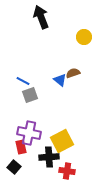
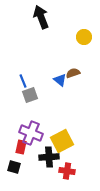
blue line: rotated 40 degrees clockwise
purple cross: moved 2 px right; rotated 10 degrees clockwise
red rectangle: rotated 24 degrees clockwise
black square: rotated 24 degrees counterclockwise
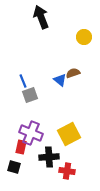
yellow square: moved 7 px right, 7 px up
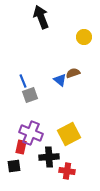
black square: moved 1 px up; rotated 24 degrees counterclockwise
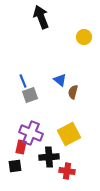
brown semicircle: moved 19 px down; rotated 56 degrees counterclockwise
black square: moved 1 px right
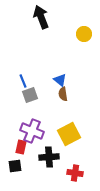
yellow circle: moved 3 px up
brown semicircle: moved 10 px left, 2 px down; rotated 24 degrees counterclockwise
purple cross: moved 1 px right, 2 px up
red cross: moved 8 px right, 2 px down
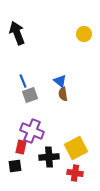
black arrow: moved 24 px left, 16 px down
blue triangle: moved 1 px down
yellow square: moved 7 px right, 14 px down
